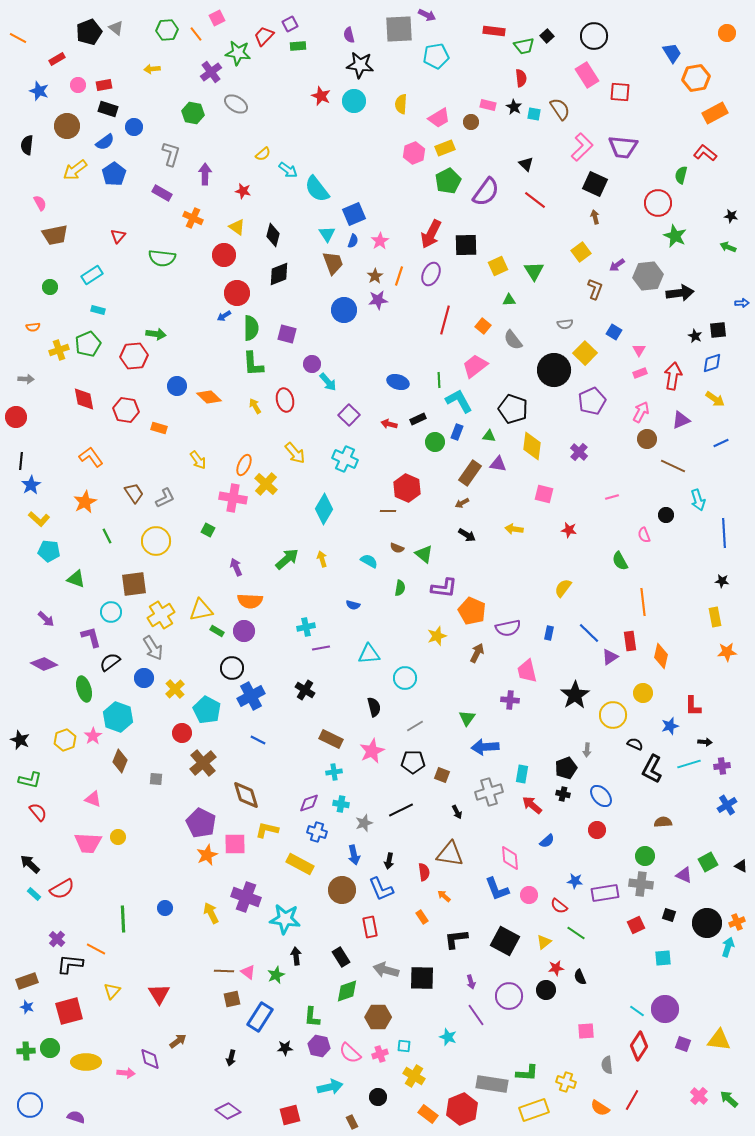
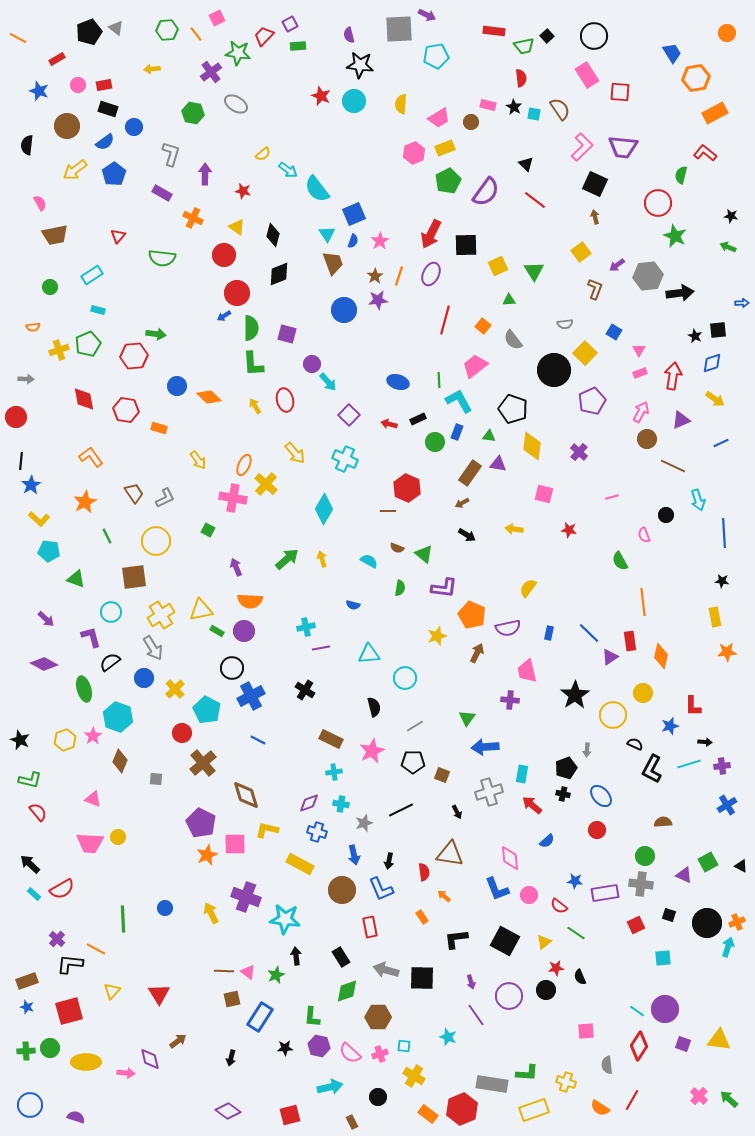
brown square at (134, 584): moved 7 px up
yellow semicircle at (563, 588): moved 35 px left
orange pentagon at (472, 611): moved 4 px down
pink trapezoid at (88, 843): moved 2 px right
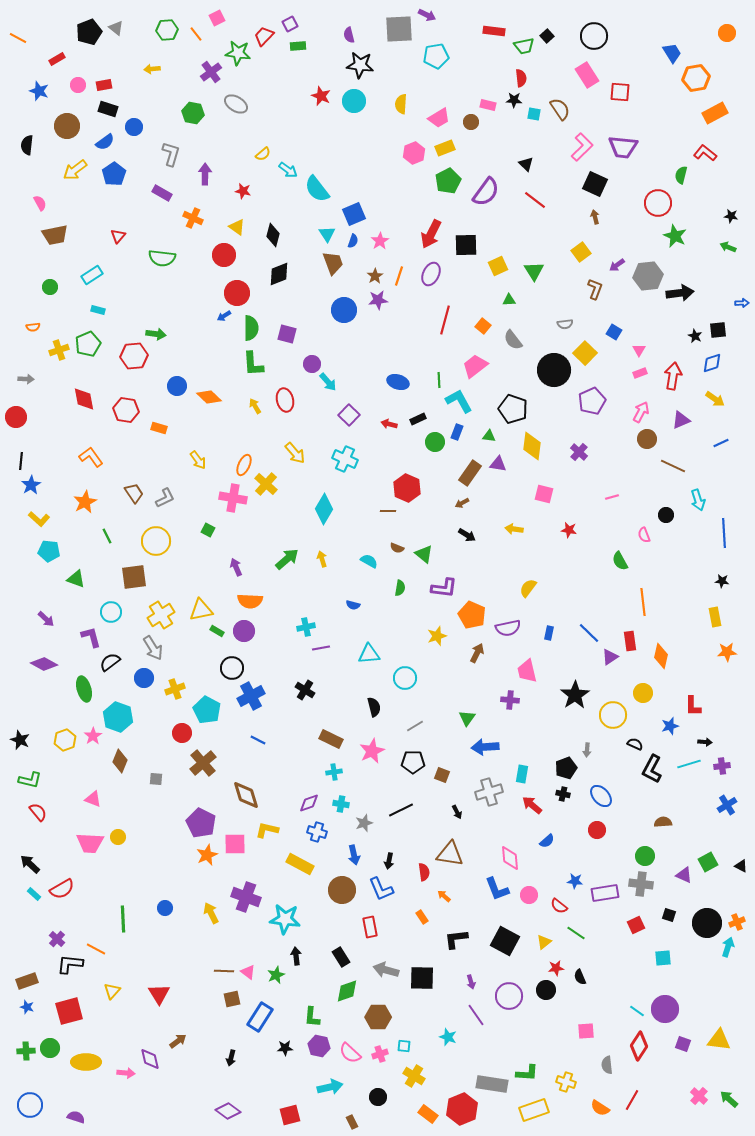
black star at (514, 107): moved 7 px up; rotated 28 degrees counterclockwise
yellow cross at (175, 689): rotated 24 degrees clockwise
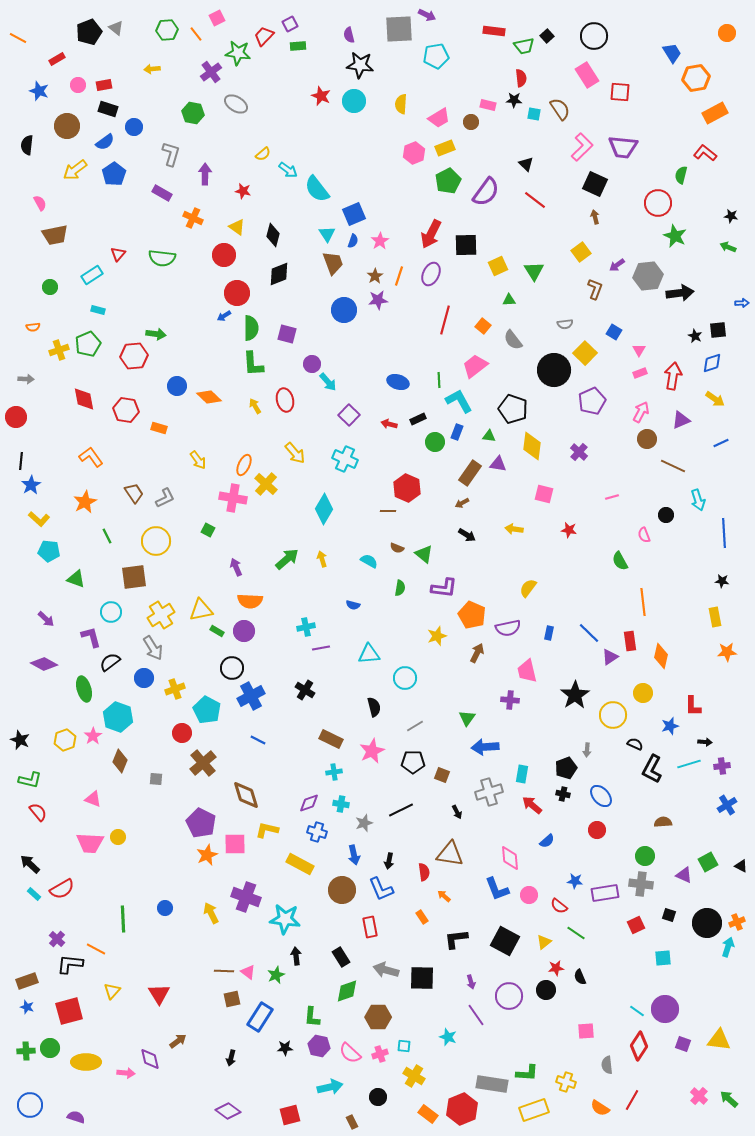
red triangle at (118, 236): moved 18 px down
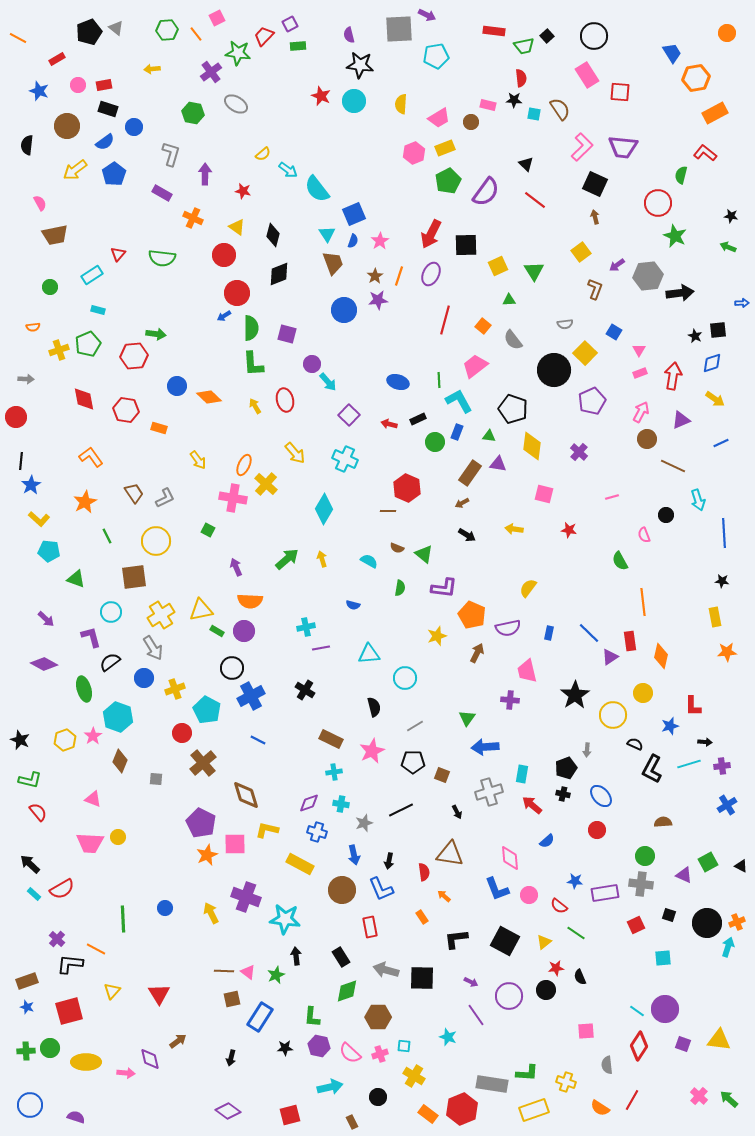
purple arrow at (471, 982): rotated 48 degrees counterclockwise
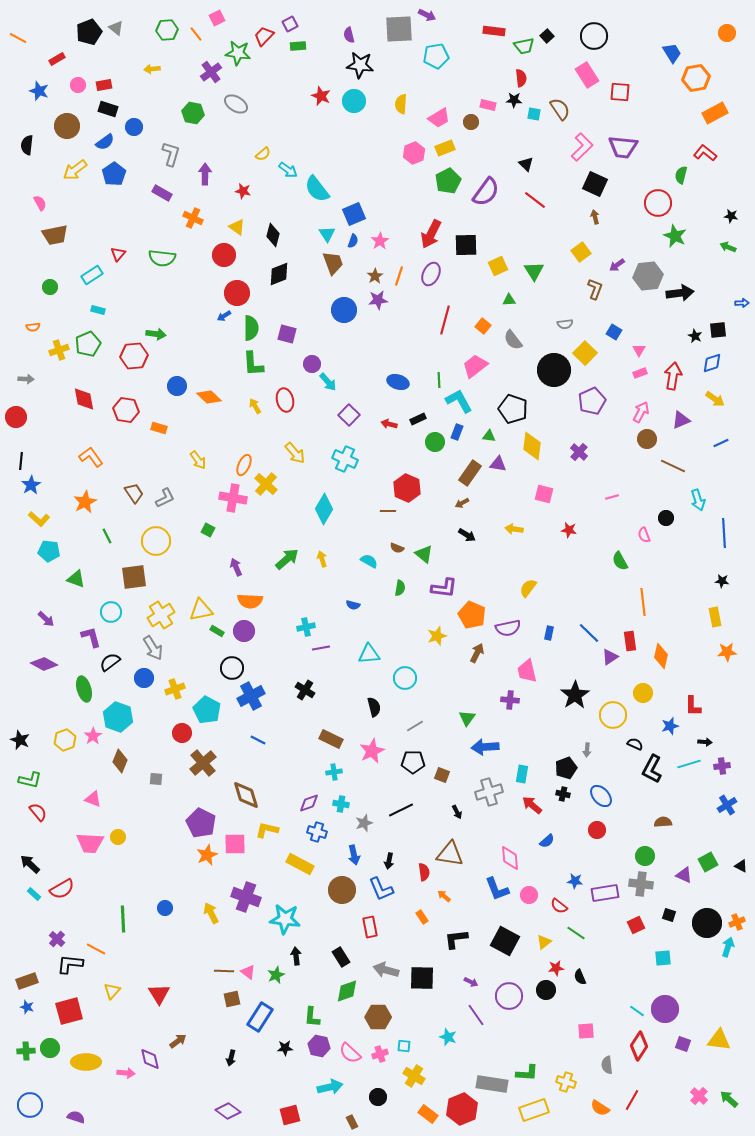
black circle at (666, 515): moved 3 px down
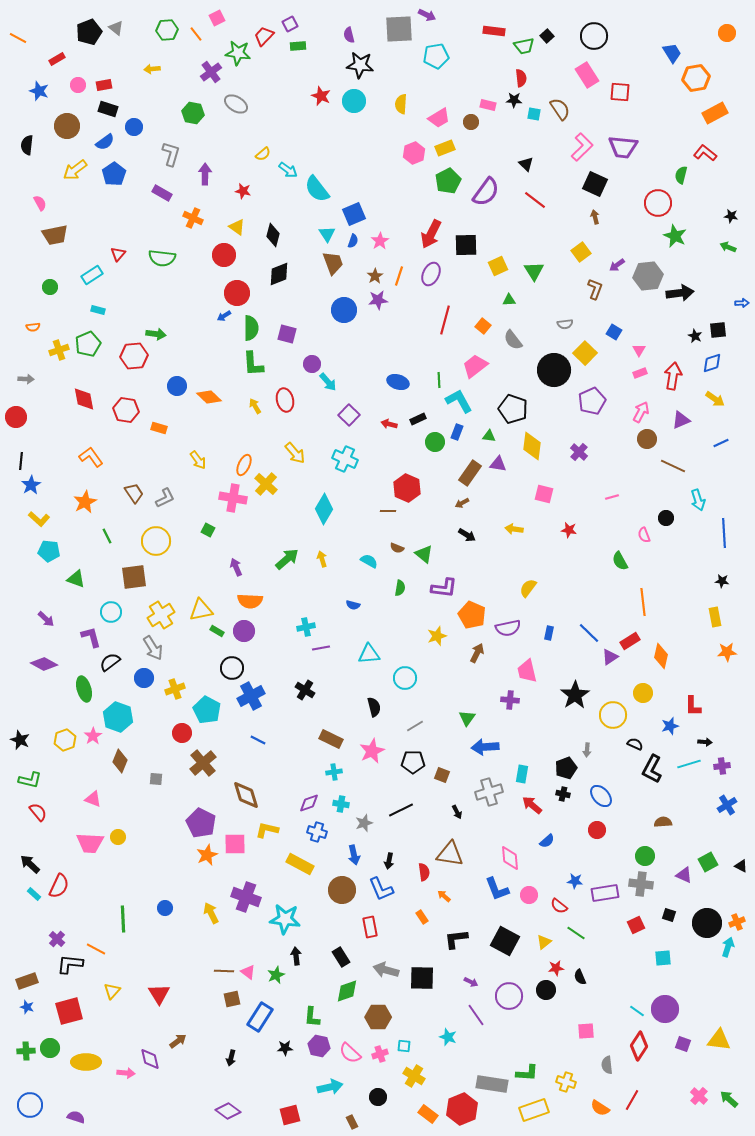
red rectangle at (630, 641): rotated 66 degrees clockwise
red semicircle at (62, 889): moved 3 px left, 3 px up; rotated 35 degrees counterclockwise
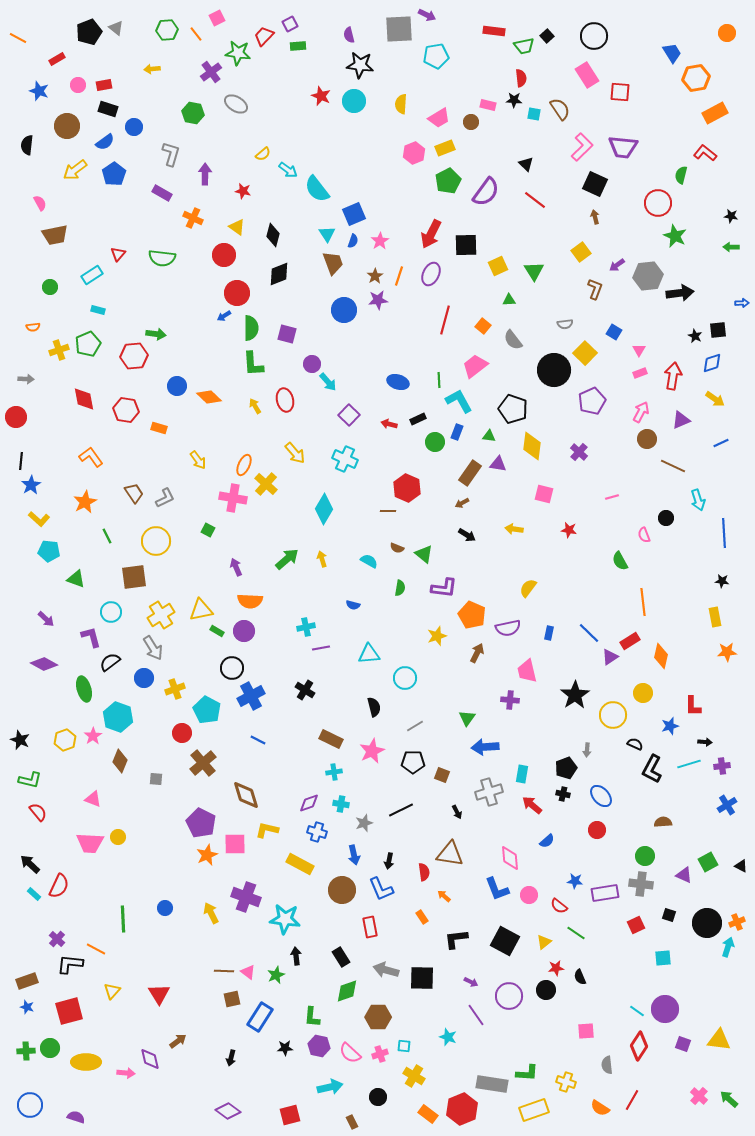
green arrow at (728, 247): moved 3 px right; rotated 21 degrees counterclockwise
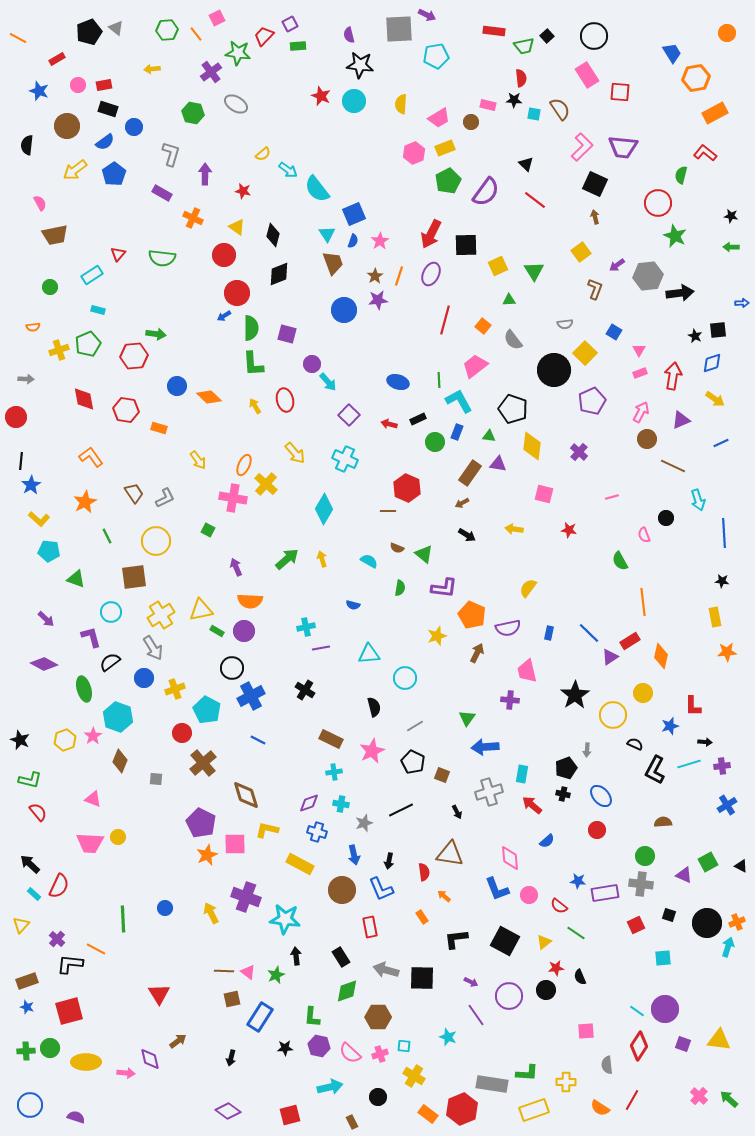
black pentagon at (413, 762): rotated 25 degrees clockwise
black L-shape at (652, 769): moved 3 px right, 1 px down
blue star at (575, 881): moved 3 px right
yellow triangle at (112, 991): moved 91 px left, 66 px up
yellow cross at (566, 1082): rotated 18 degrees counterclockwise
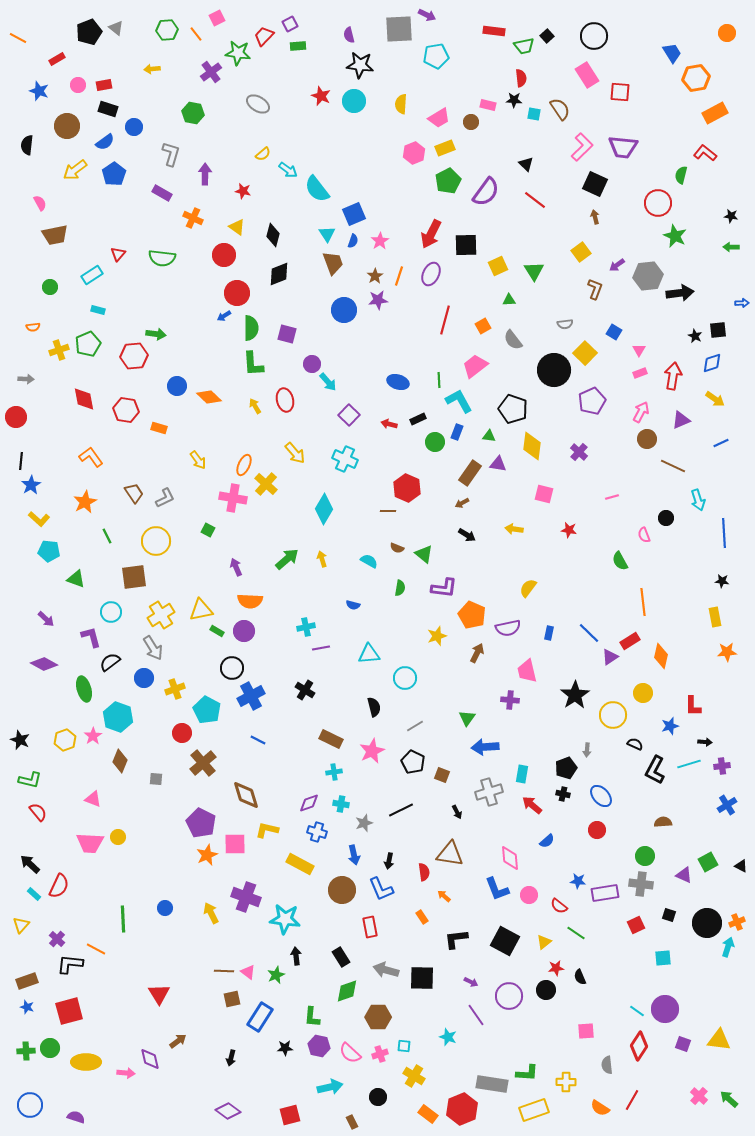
gray ellipse at (236, 104): moved 22 px right
orange square at (483, 326): rotated 21 degrees clockwise
